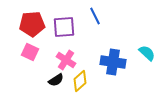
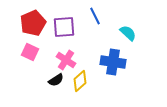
red pentagon: moved 1 px right, 1 px up; rotated 20 degrees counterclockwise
cyan semicircle: moved 19 px left, 20 px up
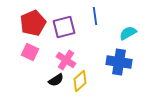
blue line: rotated 18 degrees clockwise
purple square: rotated 10 degrees counterclockwise
cyan semicircle: rotated 72 degrees counterclockwise
blue cross: moved 6 px right
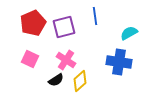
cyan semicircle: moved 1 px right
pink square: moved 7 px down
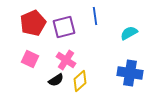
blue cross: moved 11 px right, 11 px down
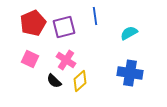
black semicircle: moved 2 px left, 1 px down; rotated 77 degrees clockwise
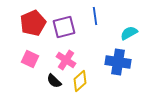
blue cross: moved 12 px left, 11 px up
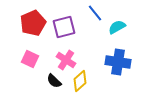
blue line: moved 3 px up; rotated 30 degrees counterclockwise
cyan semicircle: moved 12 px left, 6 px up
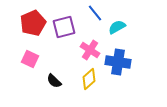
pink cross: moved 24 px right, 10 px up
yellow diamond: moved 9 px right, 2 px up
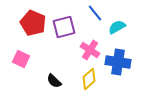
red pentagon: rotated 25 degrees counterclockwise
pink square: moved 9 px left
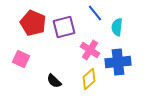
cyan semicircle: rotated 54 degrees counterclockwise
blue cross: rotated 15 degrees counterclockwise
